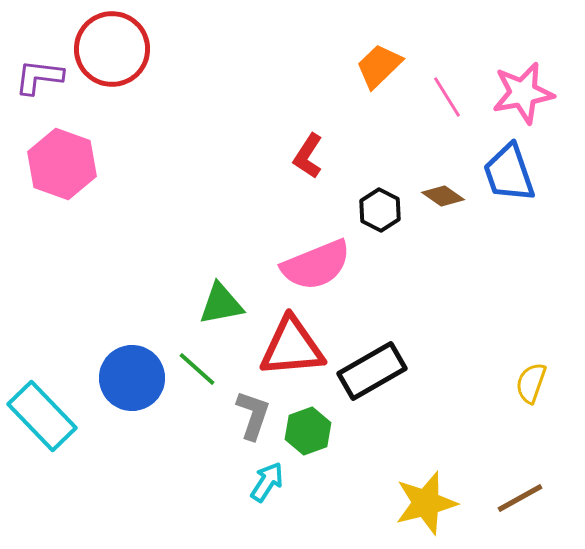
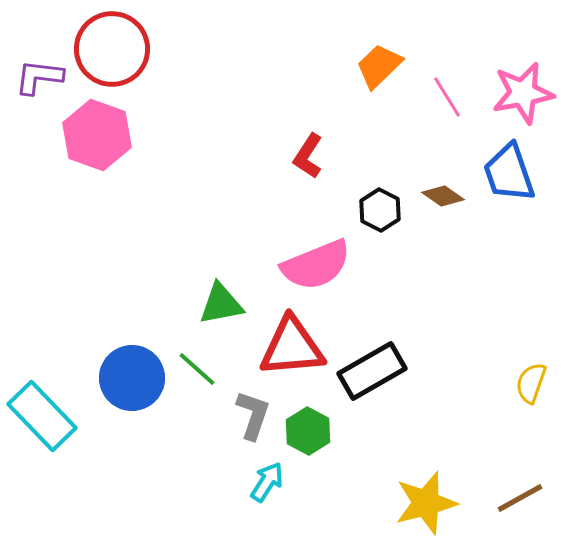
pink hexagon: moved 35 px right, 29 px up
green hexagon: rotated 12 degrees counterclockwise
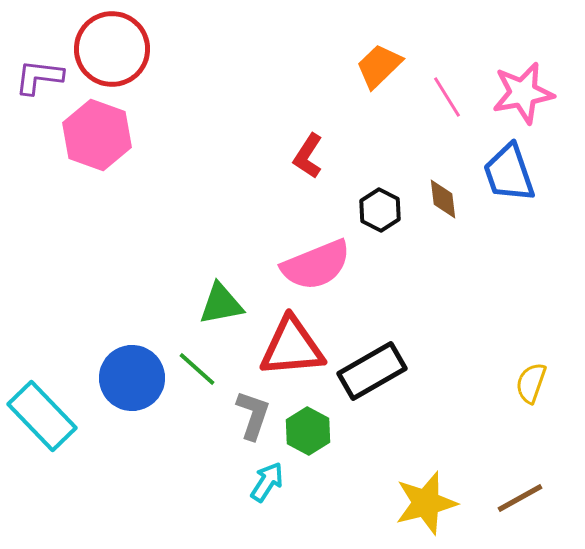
brown diamond: moved 3 px down; rotated 48 degrees clockwise
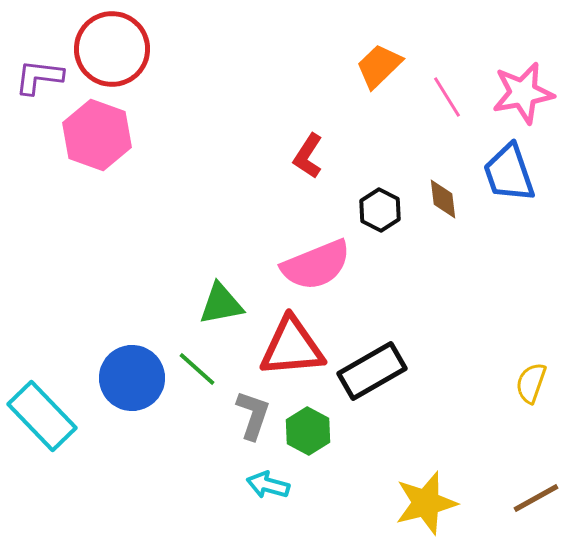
cyan arrow: moved 1 px right, 3 px down; rotated 108 degrees counterclockwise
brown line: moved 16 px right
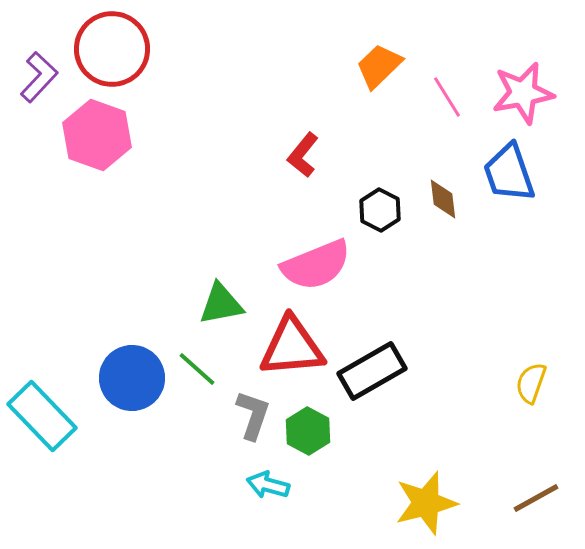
purple L-shape: rotated 126 degrees clockwise
red L-shape: moved 5 px left, 1 px up; rotated 6 degrees clockwise
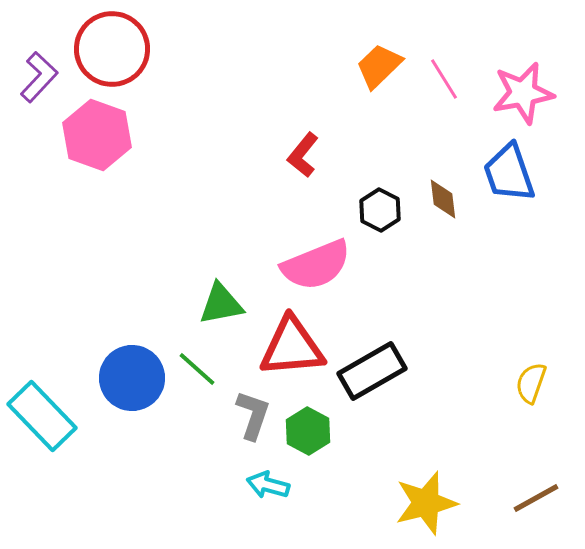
pink line: moved 3 px left, 18 px up
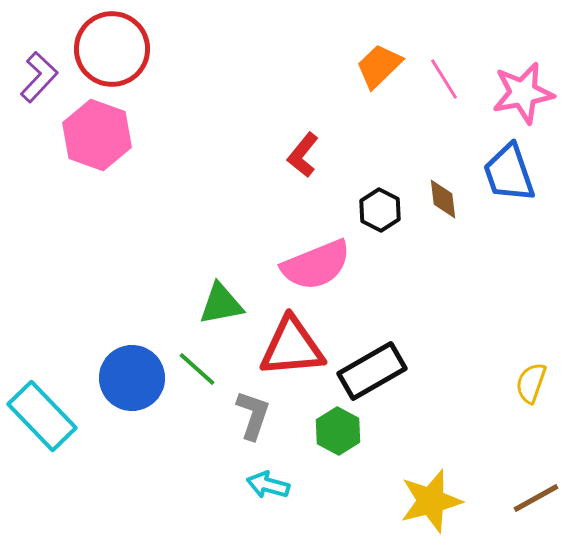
green hexagon: moved 30 px right
yellow star: moved 5 px right, 2 px up
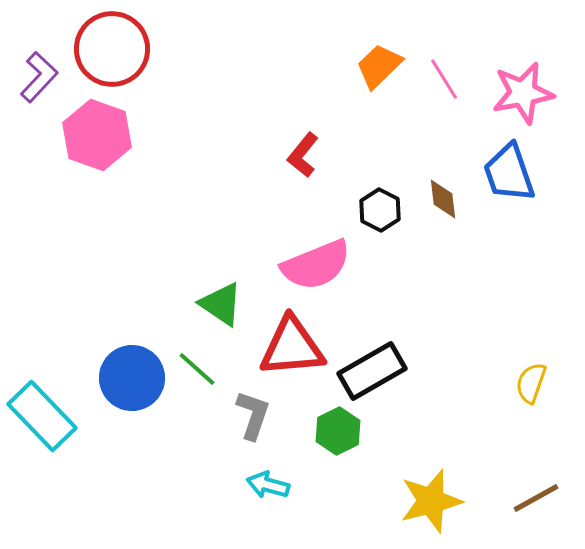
green triangle: rotated 45 degrees clockwise
green hexagon: rotated 6 degrees clockwise
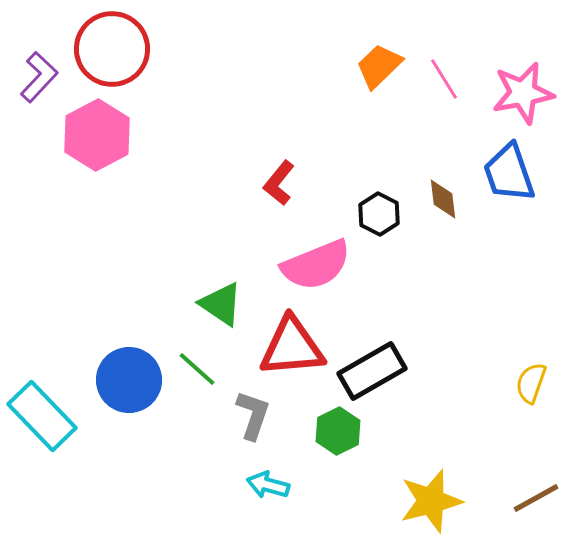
pink hexagon: rotated 12 degrees clockwise
red L-shape: moved 24 px left, 28 px down
black hexagon: moved 1 px left, 4 px down
blue circle: moved 3 px left, 2 px down
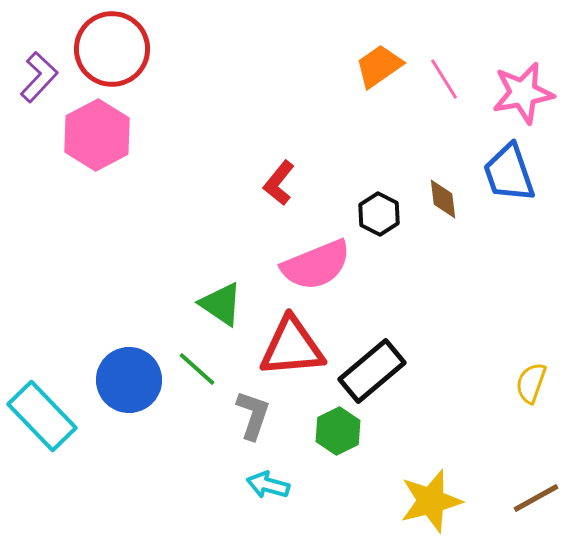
orange trapezoid: rotated 9 degrees clockwise
black rectangle: rotated 10 degrees counterclockwise
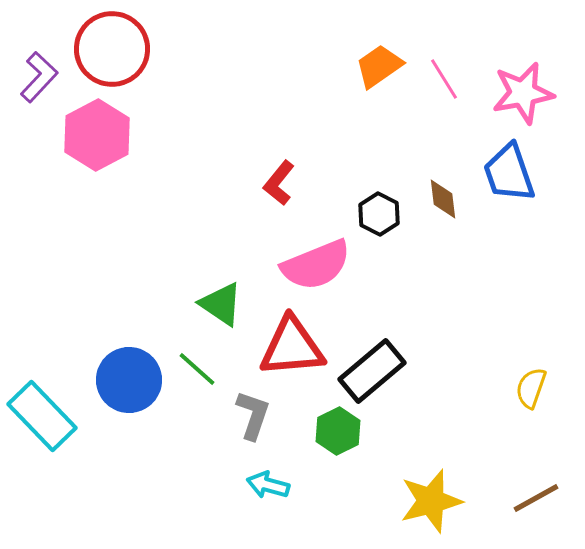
yellow semicircle: moved 5 px down
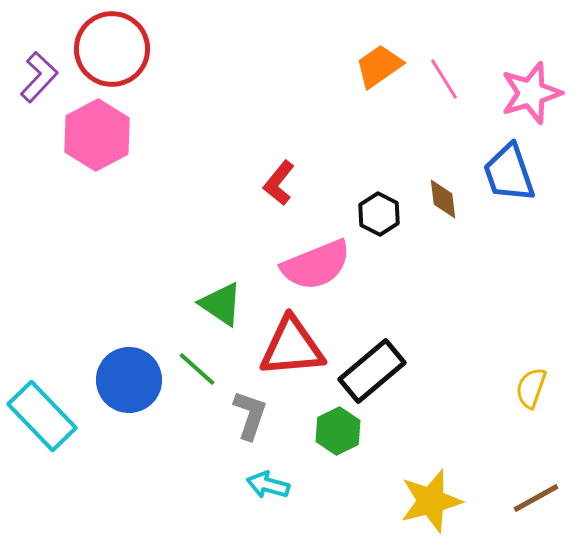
pink star: moved 8 px right; rotated 6 degrees counterclockwise
gray L-shape: moved 3 px left
